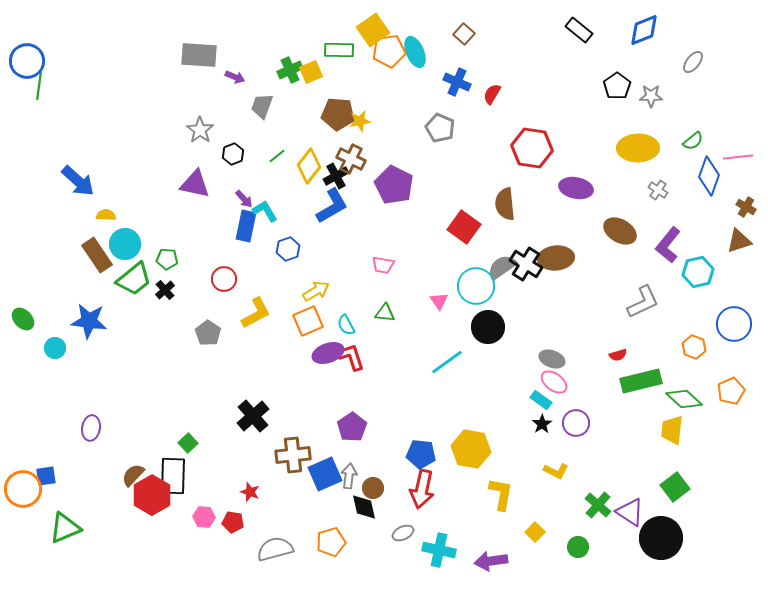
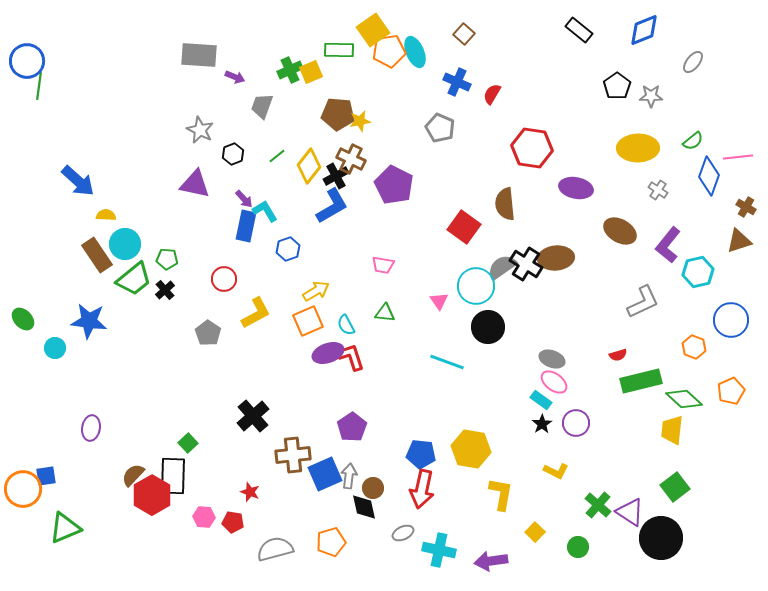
gray star at (200, 130): rotated 8 degrees counterclockwise
blue circle at (734, 324): moved 3 px left, 4 px up
cyan line at (447, 362): rotated 56 degrees clockwise
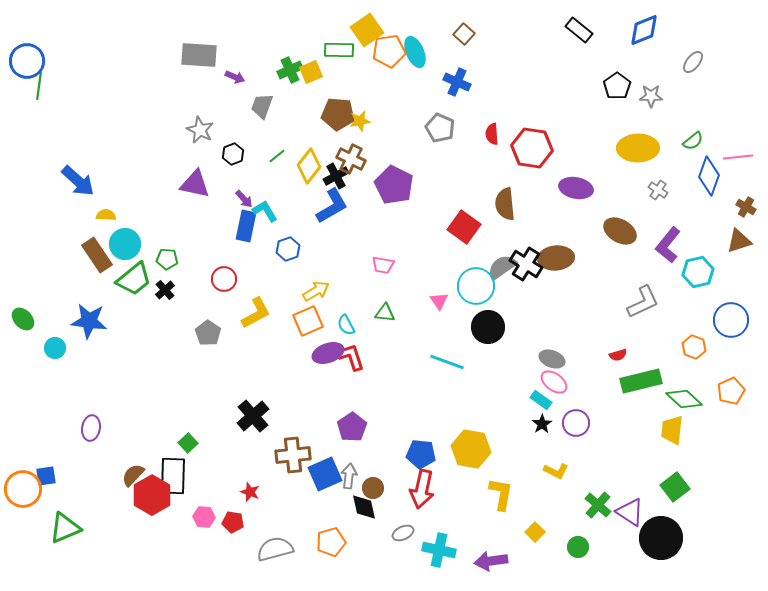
yellow square at (373, 30): moved 6 px left
red semicircle at (492, 94): moved 40 px down; rotated 35 degrees counterclockwise
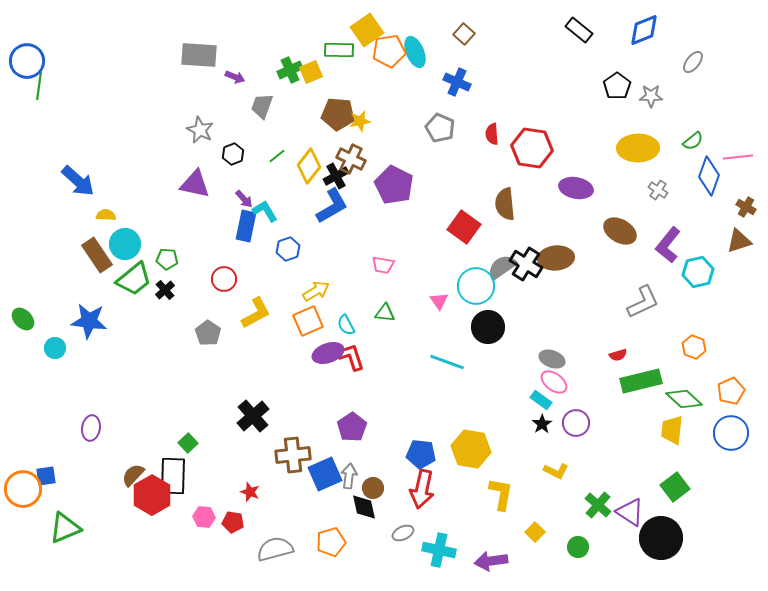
blue circle at (731, 320): moved 113 px down
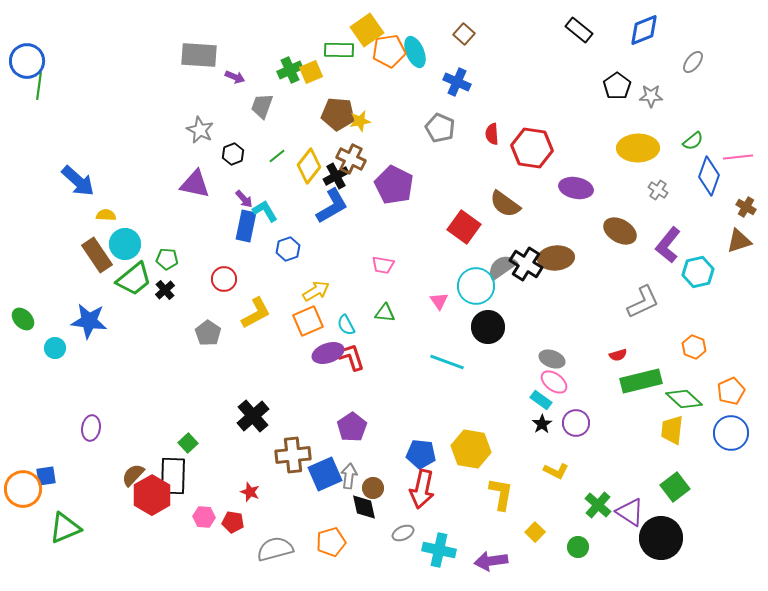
brown semicircle at (505, 204): rotated 48 degrees counterclockwise
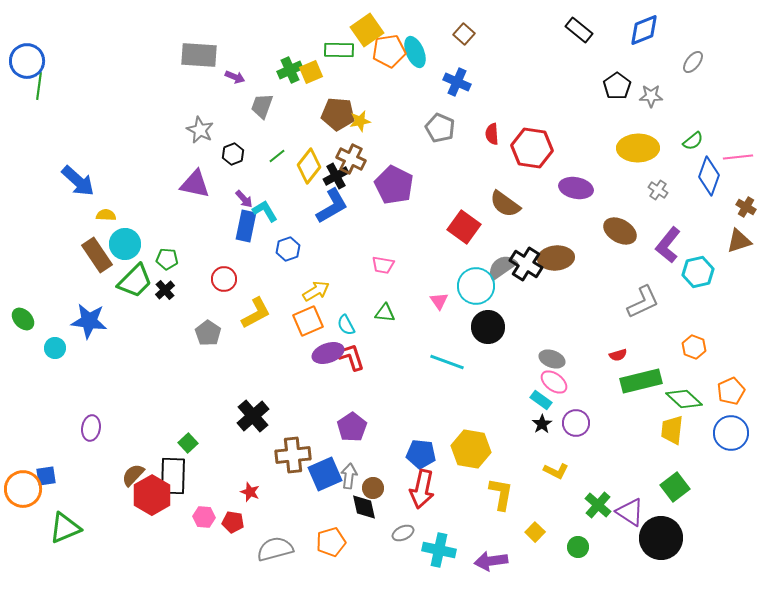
green trapezoid at (134, 279): moved 1 px right, 2 px down; rotated 6 degrees counterclockwise
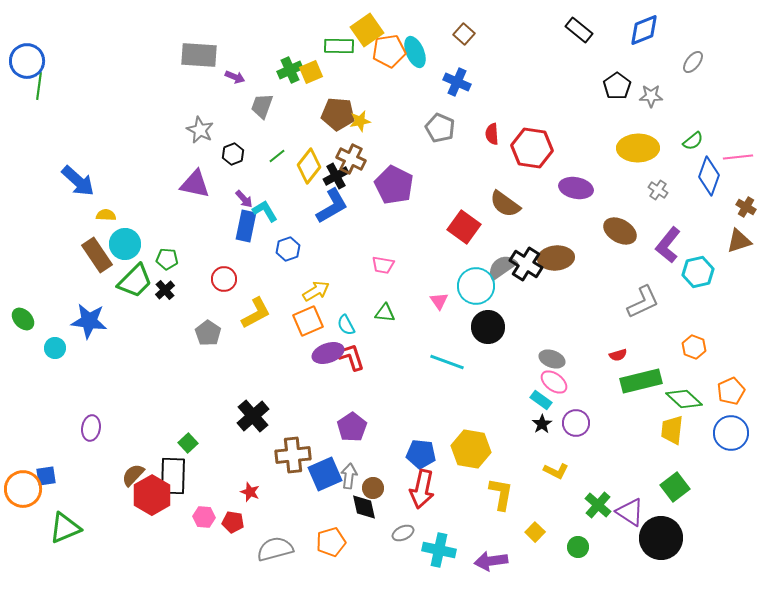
green rectangle at (339, 50): moved 4 px up
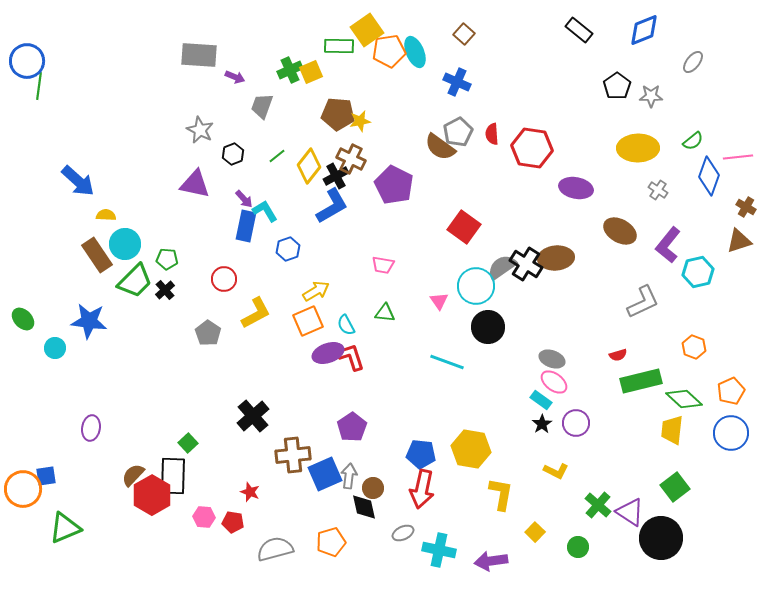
gray pentagon at (440, 128): moved 18 px right, 4 px down; rotated 20 degrees clockwise
brown semicircle at (505, 204): moved 65 px left, 57 px up
